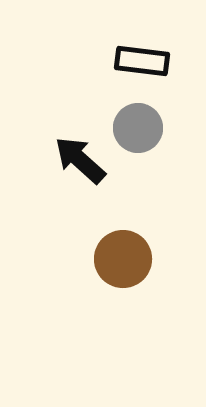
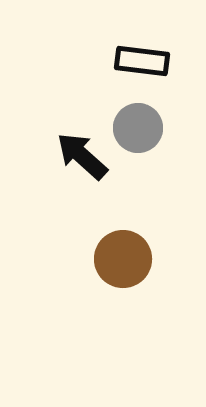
black arrow: moved 2 px right, 4 px up
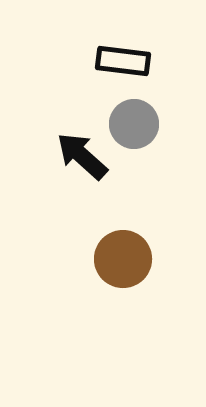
black rectangle: moved 19 px left
gray circle: moved 4 px left, 4 px up
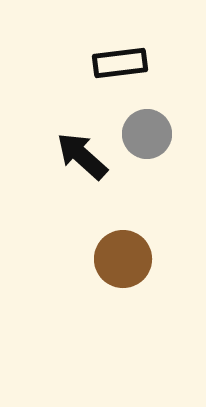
black rectangle: moved 3 px left, 2 px down; rotated 14 degrees counterclockwise
gray circle: moved 13 px right, 10 px down
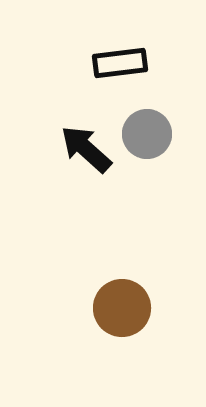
black arrow: moved 4 px right, 7 px up
brown circle: moved 1 px left, 49 px down
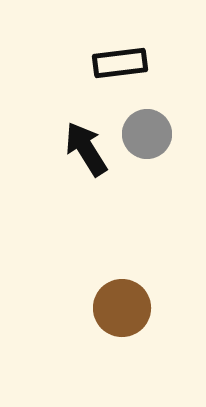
black arrow: rotated 16 degrees clockwise
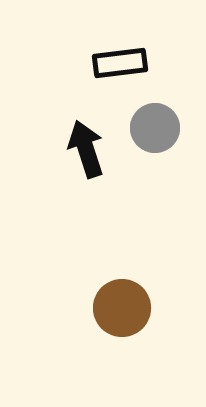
gray circle: moved 8 px right, 6 px up
black arrow: rotated 14 degrees clockwise
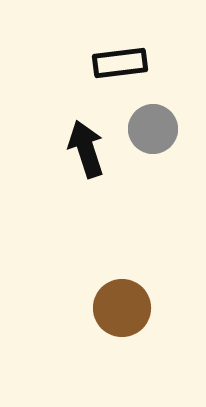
gray circle: moved 2 px left, 1 px down
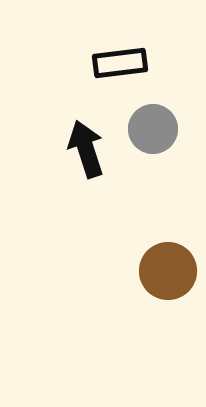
brown circle: moved 46 px right, 37 px up
